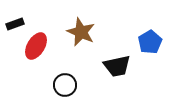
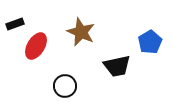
black circle: moved 1 px down
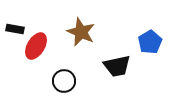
black rectangle: moved 5 px down; rotated 30 degrees clockwise
black circle: moved 1 px left, 5 px up
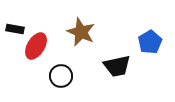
black circle: moved 3 px left, 5 px up
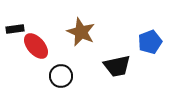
black rectangle: rotated 18 degrees counterclockwise
blue pentagon: rotated 10 degrees clockwise
red ellipse: rotated 72 degrees counterclockwise
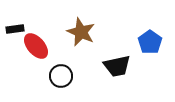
blue pentagon: rotated 15 degrees counterclockwise
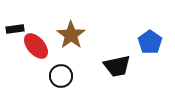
brown star: moved 10 px left, 3 px down; rotated 12 degrees clockwise
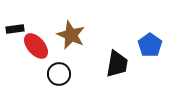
brown star: rotated 12 degrees counterclockwise
blue pentagon: moved 3 px down
black trapezoid: moved 2 px up; rotated 68 degrees counterclockwise
black circle: moved 2 px left, 2 px up
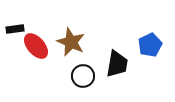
brown star: moved 7 px down
blue pentagon: rotated 10 degrees clockwise
black circle: moved 24 px right, 2 px down
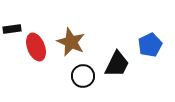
black rectangle: moved 3 px left
red ellipse: moved 1 px down; rotated 20 degrees clockwise
black trapezoid: rotated 16 degrees clockwise
